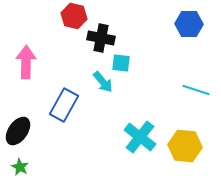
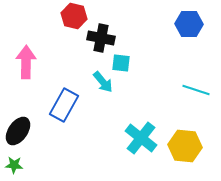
cyan cross: moved 1 px right, 1 px down
green star: moved 6 px left, 2 px up; rotated 24 degrees counterclockwise
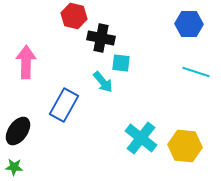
cyan line: moved 18 px up
green star: moved 2 px down
